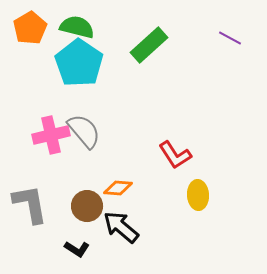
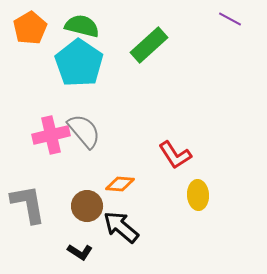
green semicircle: moved 5 px right, 1 px up
purple line: moved 19 px up
orange diamond: moved 2 px right, 4 px up
gray L-shape: moved 2 px left
black L-shape: moved 3 px right, 3 px down
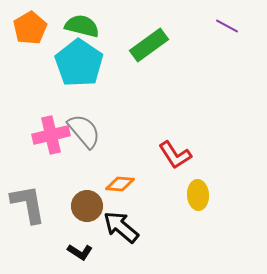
purple line: moved 3 px left, 7 px down
green rectangle: rotated 6 degrees clockwise
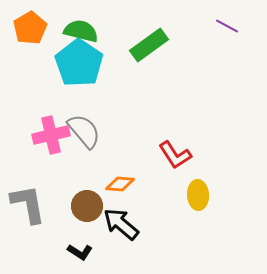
green semicircle: moved 1 px left, 5 px down
black arrow: moved 3 px up
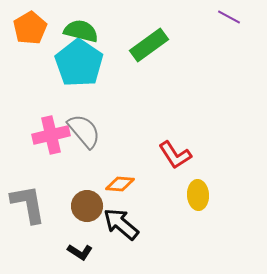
purple line: moved 2 px right, 9 px up
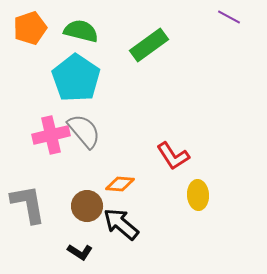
orange pentagon: rotated 12 degrees clockwise
cyan pentagon: moved 3 px left, 15 px down
red L-shape: moved 2 px left, 1 px down
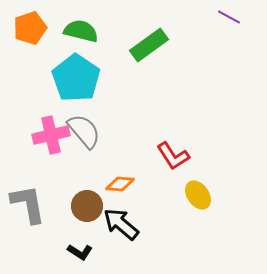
yellow ellipse: rotated 32 degrees counterclockwise
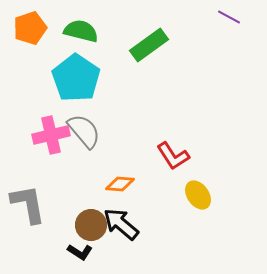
brown circle: moved 4 px right, 19 px down
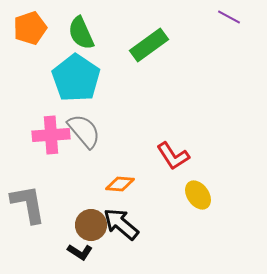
green semicircle: moved 2 px down; rotated 128 degrees counterclockwise
pink cross: rotated 9 degrees clockwise
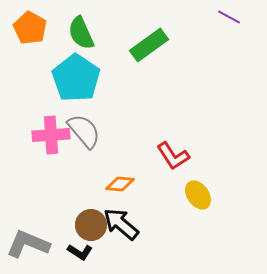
orange pentagon: rotated 24 degrees counterclockwise
gray L-shape: moved 40 px down; rotated 57 degrees counterclockwise
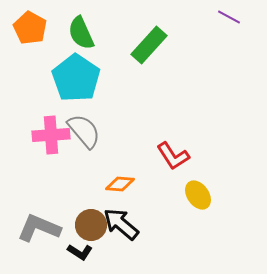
green rectangle: rotated 12 degrees counterclockwise
gray L-shape: moved 11 px right, 16 px up
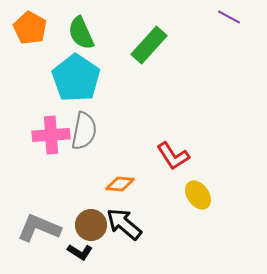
gray semicircle: rotated 51 degrees clockwise
black arrow: moved 3 px right
